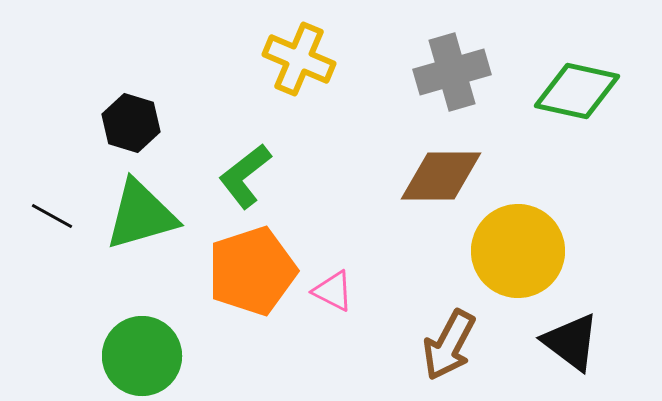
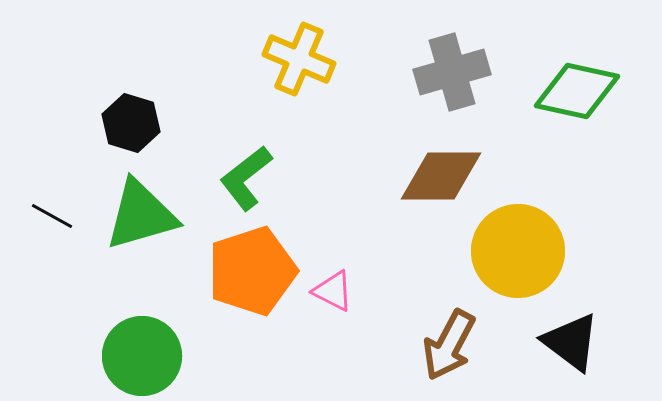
green L-shape: moved 1 px right, 2 px down
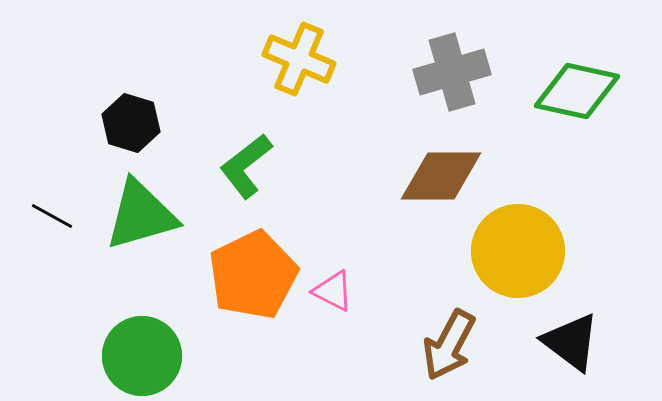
green L-shape: moved 12 px up
orange pentagon: moved 1 px right, 4 px down; rotated 8 degrees counterclockwise
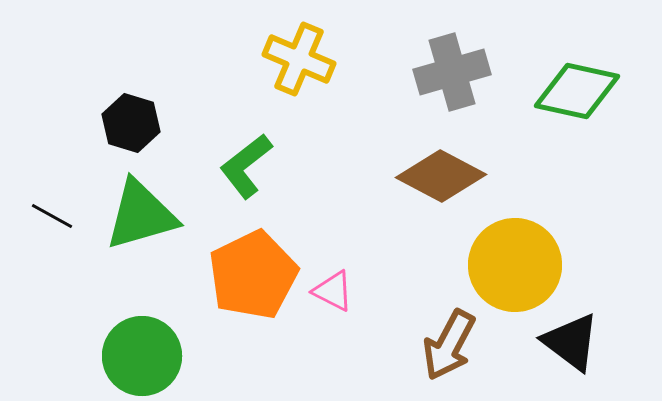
brown diamond: rotated 28 degrees clockwise
yellow circle: moved 3 px left, 14 px down
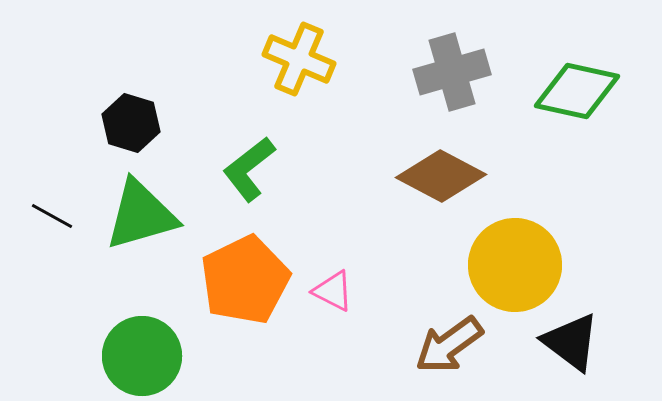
green L-shape: moved 3 px right, 3 px down
orange pentagon: moved 8 px left, 5 px down
brown arrow: rotated 26 degrees clockwise
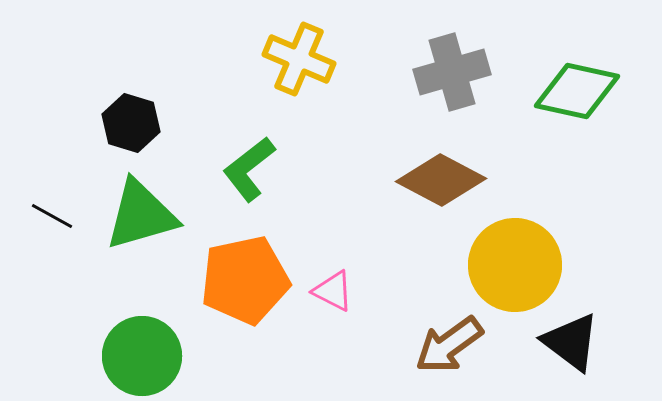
brown diamond: moved 4 px down
orange pentagon: rotated 14 degrees clockwise
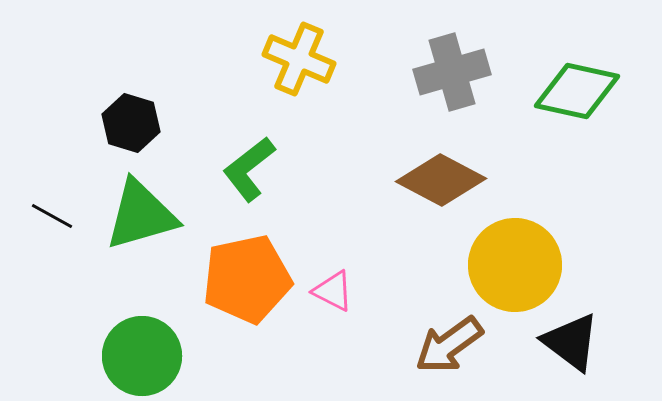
orange pentagon: moved 2 px right, 1 px up
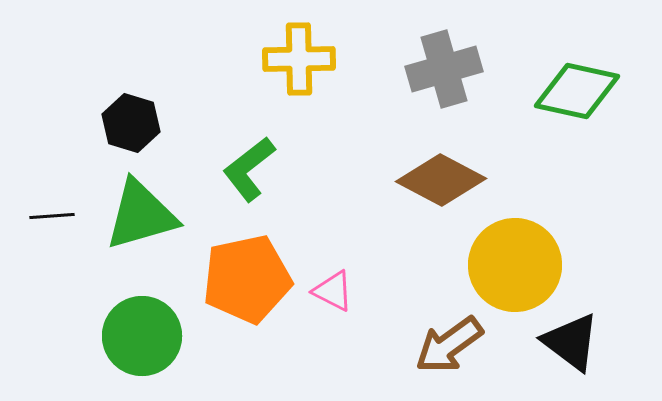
yellow cross: rotated 24 degrees counterclockwise
gray cross: moved 8 px left, 3 px up
black line: rotated 33 degrees counterclockwise
green circle: moved 20 px up
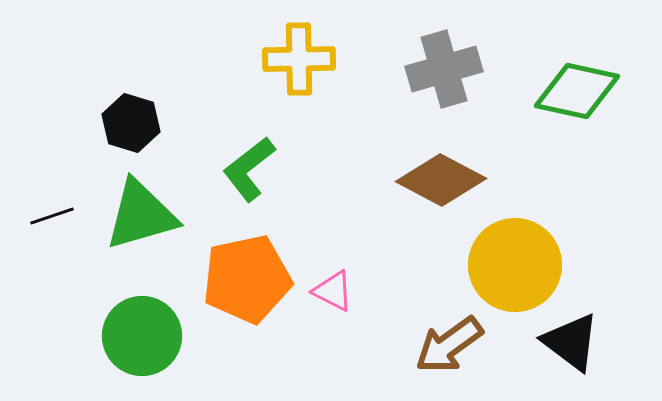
black line: rotated 15 degrees counterclockwise
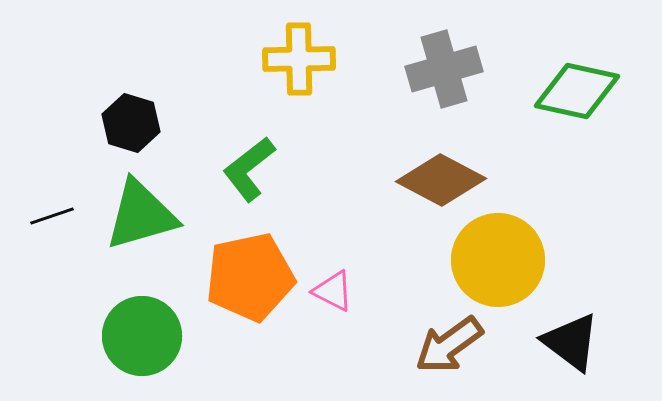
yellow circle: moved 17 px left, 5 px up
orange pentagon: moved 3 px right, 2 px up
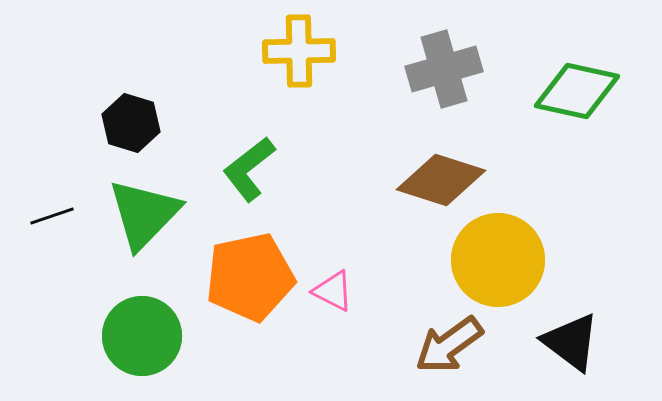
yellow cross: moved 8 px up
brown diamond: rotated 10 degrees counterclockwise
green triangle: moved 3 px right, 1 px up; rotated 30 degrees counterclockwise
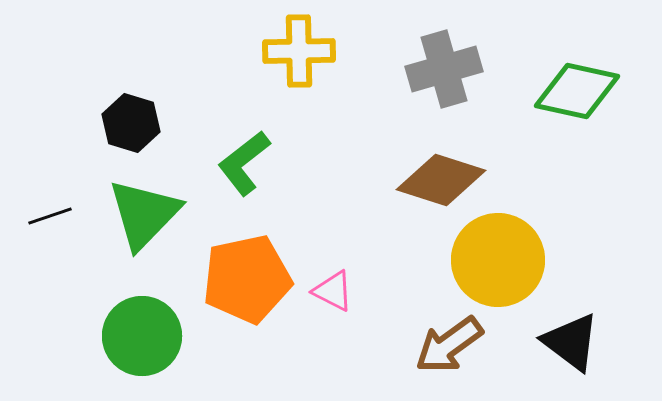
green L-shape: moved 5 px left, 6 px up
black line: moved 2 px left
orange pentagon: moved 3 px left, 2 px down
